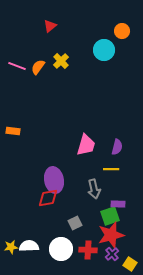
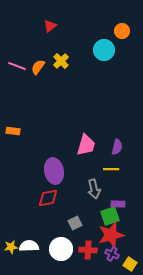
purple ellipse: moved 9 px up
purple cross: rotated 24 degrees counterclockwise
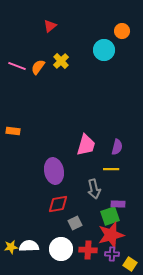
red diamond: moved 10 px right, 6 px down
purple cross: rotated 24 degrees counterclockwise
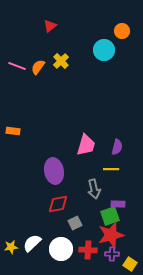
white semicircle: moved 3 px right, 3 px up; rotated 42 degrees counterclockwise
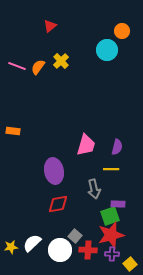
cyan circle: moved 3 px right
gray square: moved 13 px down; rotated 24 degrees counterclockwise
white circle: moved 1 px left, 1 px down
yellow square: rotated 16 degrees clockwise
